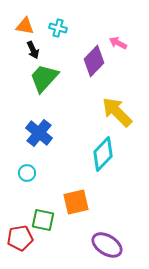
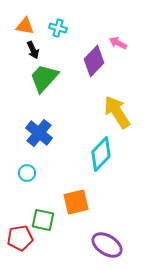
yellow arrow: rotated 12 degrees clockwise
cyan diamond: moved 2 px left
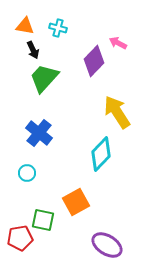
orange square: rotated 16 degrees counterclockwise
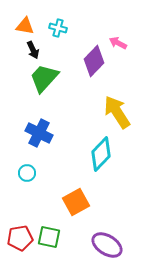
blue cross: rotated 12 degrees counterclockwise
green square: moved 6 px right, 17 px down
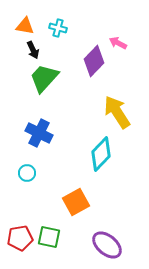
purple ellipse: rotated 8 degrees clockwise
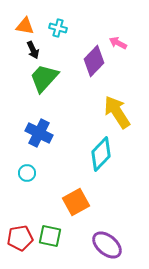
green square: moved 1 px right, 1 px up
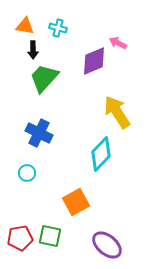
black arrow: rotated 24 degrees clockwise
purple diamond: rotated 24 degrees clockwise
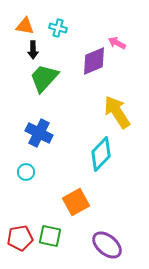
pink arrow: moved 1 px left
cyan circle: moved 1 px left, 1 px up
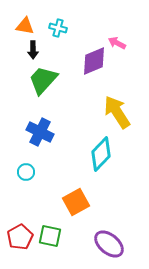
green trapezoid: moved 1 px left, 2 px down
blue cross: moved 1 px right, 1 px up
red pentagon: moved 1 px up; rotated 20 degrees counterclockwise
purple ellipse: moved 2 px right, 1 px up
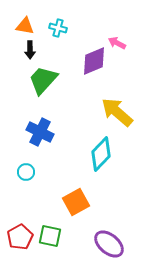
black arrow: moved 3 px left
yellow arrow: rotated 16 degrees counterclockwise
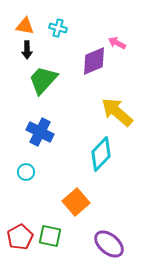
black arrow: moved 3 px left
orange square: rotated 12 degrees counterclockwise
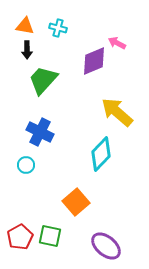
cyan circle: moved 7 px up
purple ellipse: moved 3 px left, 2 px down
